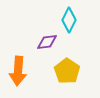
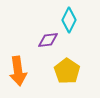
purple diamond: moved 1 px right, 2 px up
orange arrow: rotated 12 degrees counterclockwise
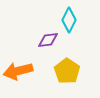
orange arrow: rotated 84 degrees clockwise
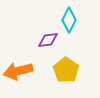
yellow pentagon: moved 1 px left, 1 px up
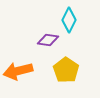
purple diamond: rotated 15 degrees clockwise
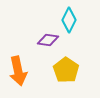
orange arrow: rotated 88 degrees counterclockwise
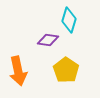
cyan diamond: rotated 10 degrees counterclockwise
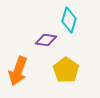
purple diamond: moved 2 px left
orange arrow: rotated 32 degrees clockwise
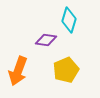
yellow pentagon: rotated 15 degrees clockwise
